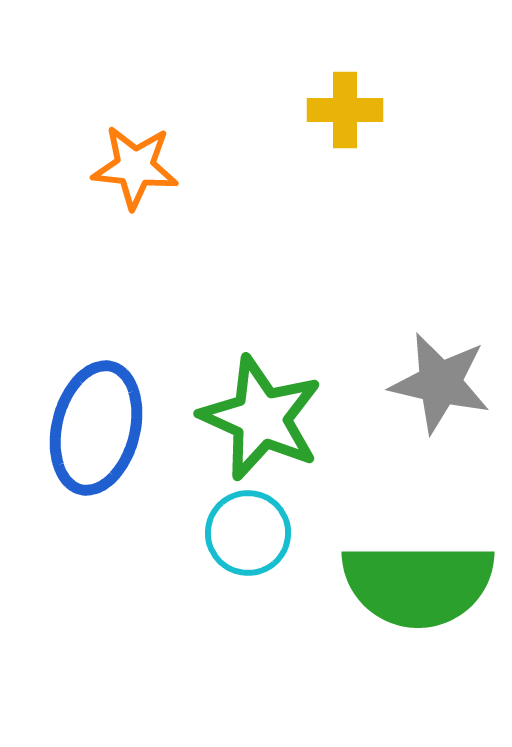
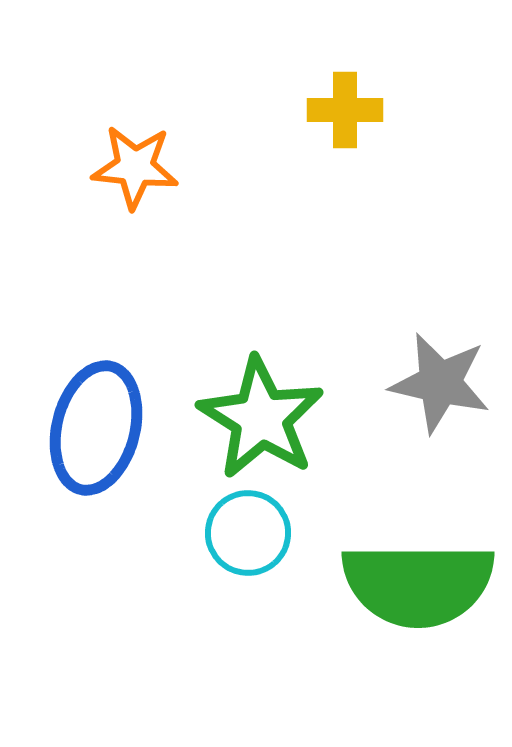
green star: rotated 8 degrees clockwise
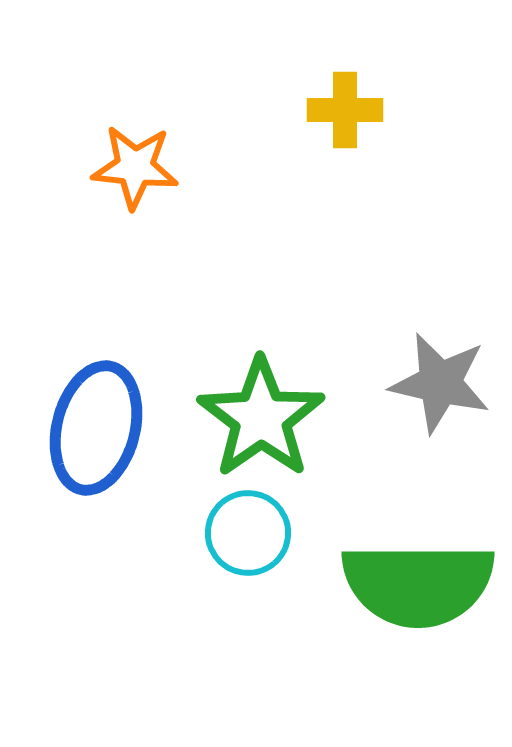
green star: rotated 5 degrees clockwise
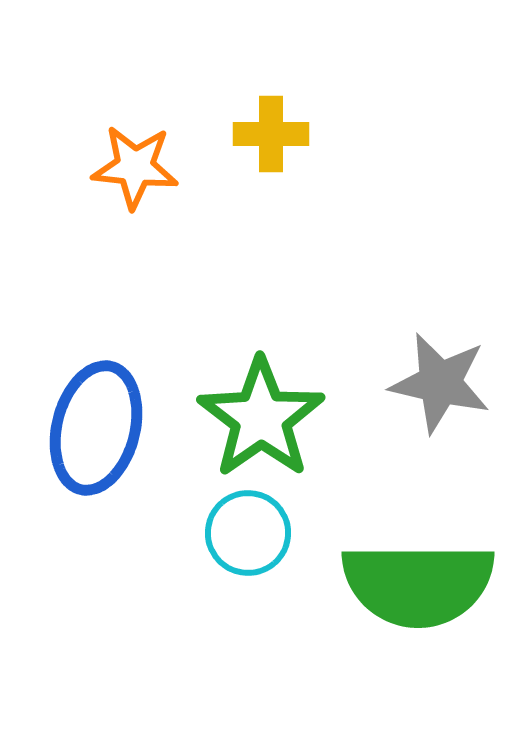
yellow cross: moved 74 px left, 24 px down
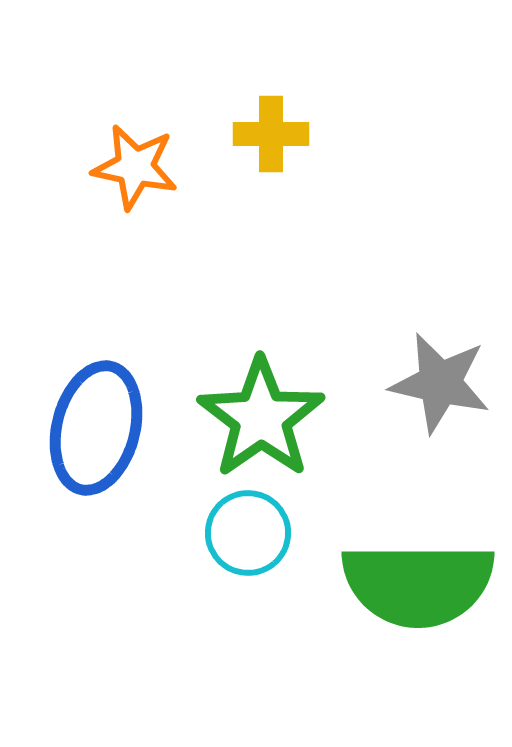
orange star: rotated 6 degrees clockwise
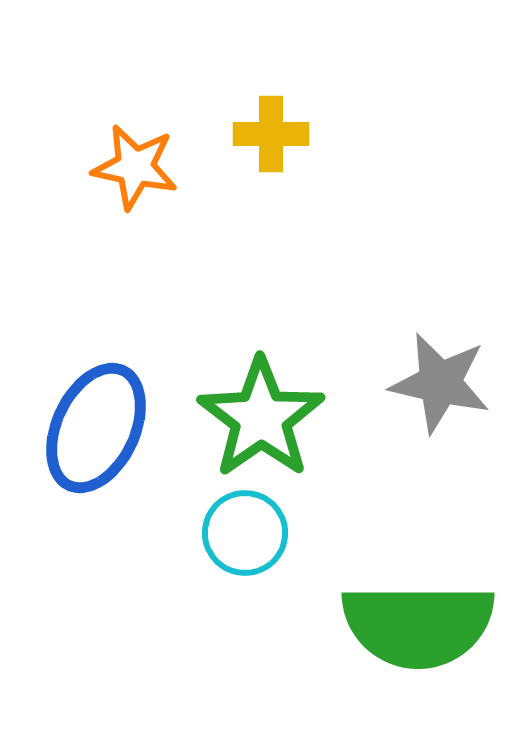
blue ellipse: rotated 11 degrees clockwise
cyan circle: moved 3 px left
green semicircle: moved 41 px down
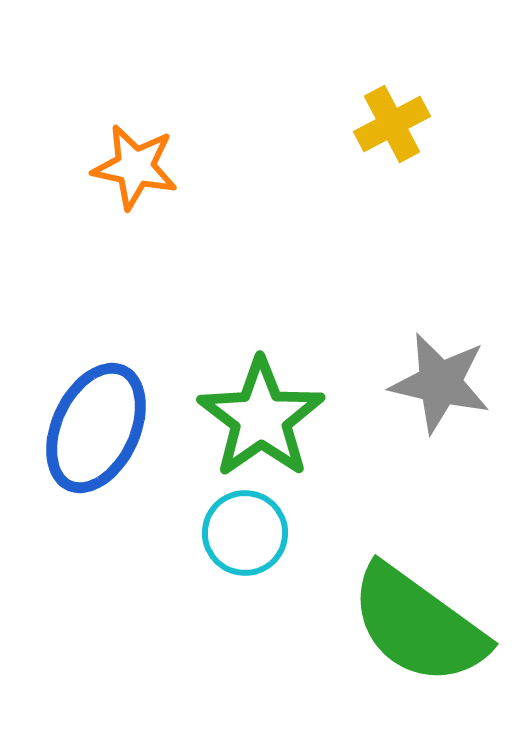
yellow cross: moved 121 px right, 10 px up; rotated 28 degrees counterclockwise
green semicircle: rotated 36 degrees clockwise
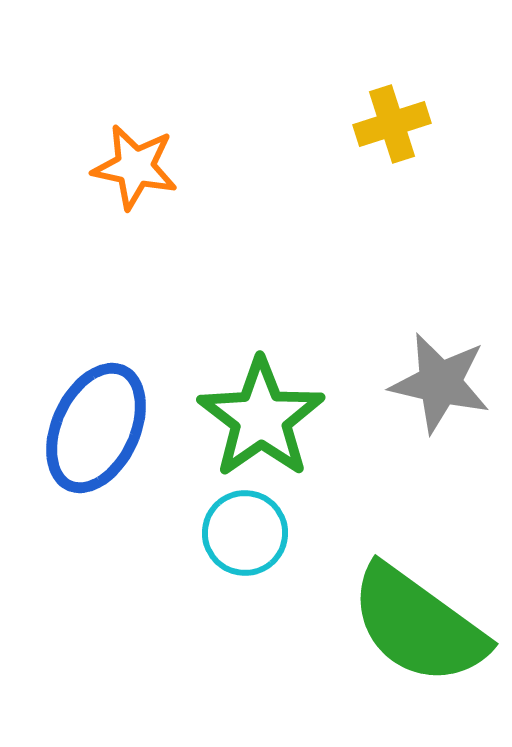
yellow cross: rotated 10 degrees clockwise
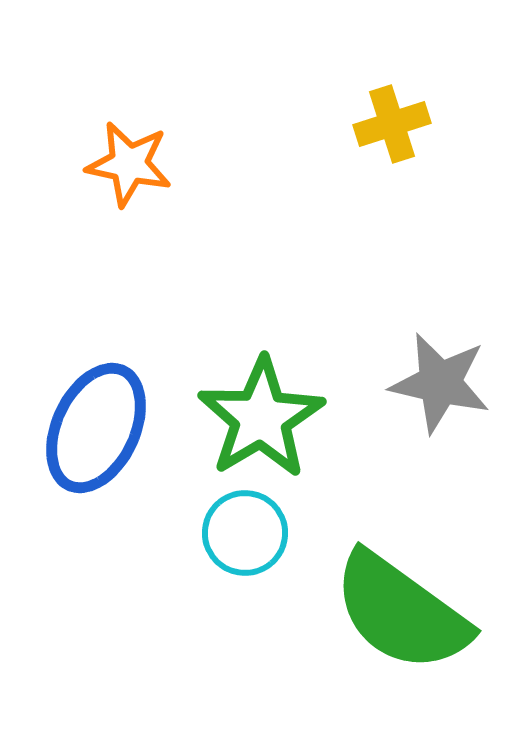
orange star: moved 6 px left, 3 px up
green star: rotated 4 degrees clockwise
green semicircle: moved 17 px left, 13 px up
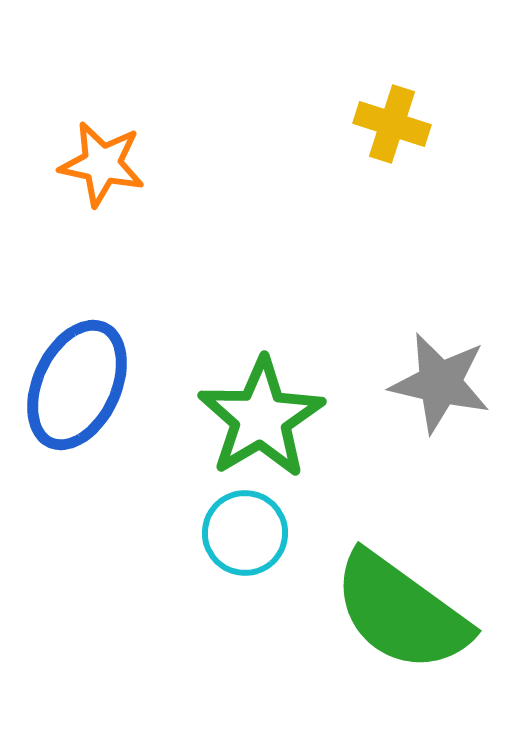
yellow cross: rotated 36 degrees clockwise
orange star: moved 27 px left
blue ellipse: moved 19 px left, 43 px up
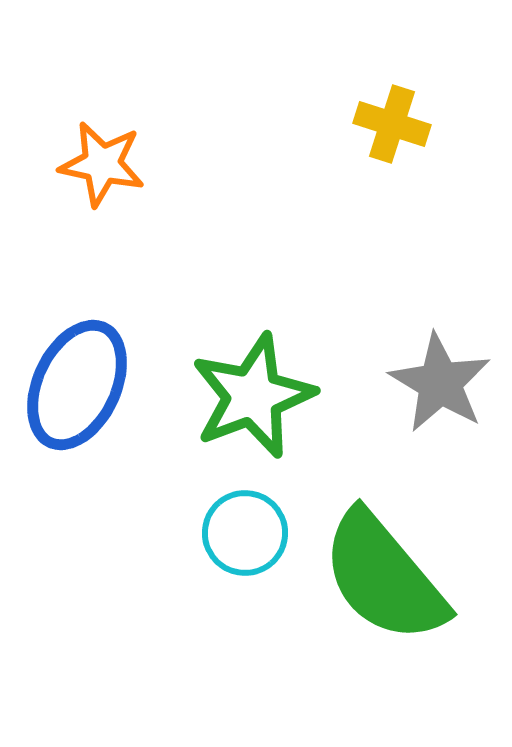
gray star: rotated 18 degrees clockwise
green star: moved 8 px left, 22 px up; rotated 10 degrees clockwise
green semicircle: moved 17 px left, 35 px up; rotated 14 degrees clockwise
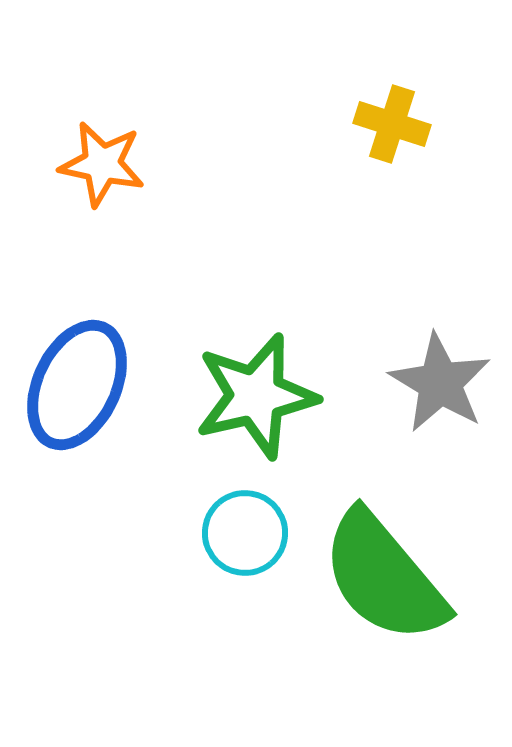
green star: moved 3 px right; rotated 8 degrees clockwise
